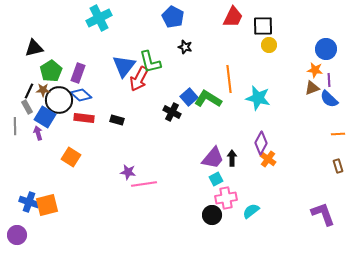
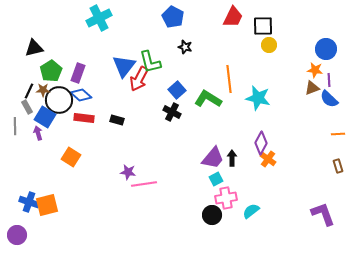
blue square at (189, 97): moved 12 px left, 7 px up
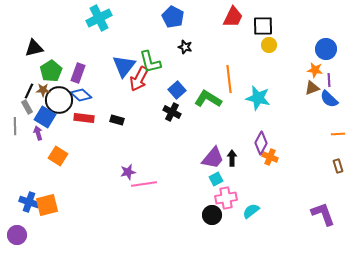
orange square at (71, 157): moved 13 px left, 1 px up
orange cross at (268, 159): moved 2 px right, 2 px up; rotated 14 degrees counterclockwise
purple star at (128, 172): rotated 21 degrees counterclockwise
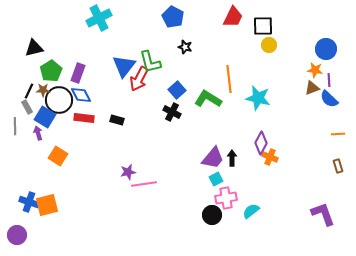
blue diamond at (81, 95): rotated 20 degrees clockwise
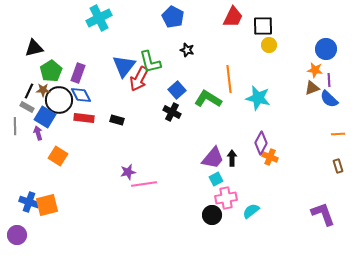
black star at (185, 47): moved 2 px right, 3 px down
gray rectangle at (27, 107): rotated 32 degrees counterclockwise
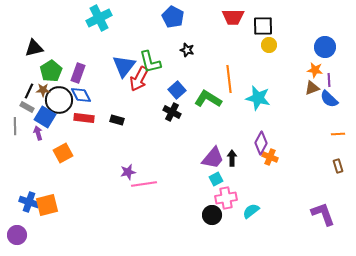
red trapezoid at (233, 17): rotated 65 degrees clockwise
blue circle at (326, 49): moved 1 px left, 2 px up
orange square at (58, 156): moved 5 px right, 3 px up; rotated 30 degrees clockwise
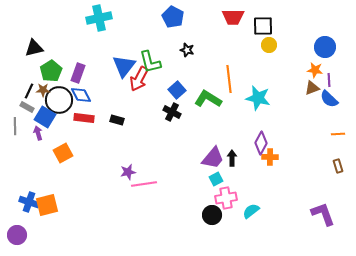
cyan cross at (99, 18): rotated 15 degrees clockwise
orange cross at (270, 157): rotated 21 degrees counterclockwise
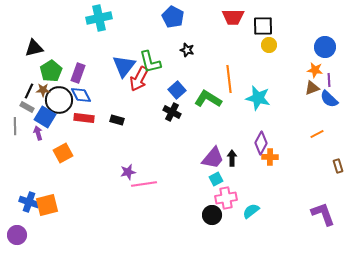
orange line at (338, 134): moved 21 px left; rotated 24 degrees counterclockwise
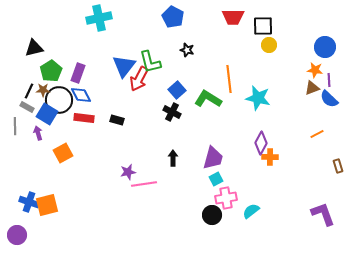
blue square at (45, 117): moved 2 px right, 3 px up
purple trapezoid at (213, 158): rotated 25 degrees counterclockwise
black arrow at (232, 158): moved 59 px left
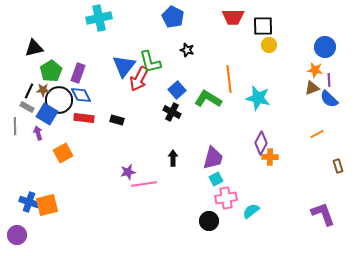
black circle at (212, 215): moved 3 px left, 6 px down
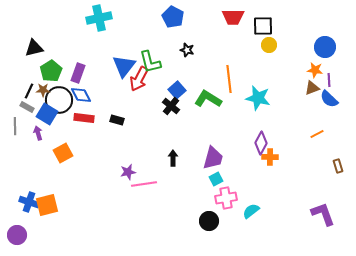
black cross at (172, 112): moved 1 px left, 6 px up; rotated 12 degrees clockwise
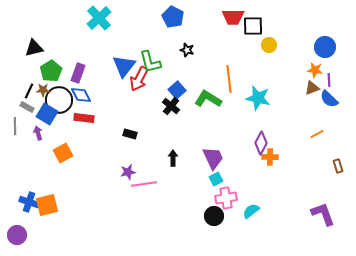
cyan cross at (99, 18): rotated 30 degrees counterclockwise
black square at (263, 26): moved 10 px left
black rectangle at (117, 120): moved 13 px right, 14 px down
purple trapezoid at (213, 158): rotated 40 degrees counterclockwise
black circle at (209, 221): moved 5 px right, 5 px up
